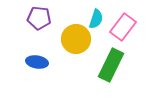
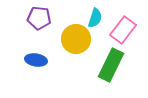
cyan semicircle: moved 1 px left, 1 px up
pink rectangle: moved 3 px down
blue ellipse: moved 1 px left, 2 px up
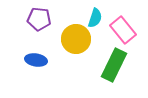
purple pentagon: moved 1 px down
pink rectangle: rotated 76 degrees counterclockwise
green rectangle: moved 3 px right
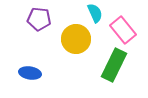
cyan semicircle: moved 5 px up; rotated 42 degrees counterclockwise
blue ellipse: moved 6 px left, 13 px down
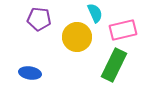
pink rectangle: rotated 64 degrees counterclockwise
yellow circle: moved 1 px right, 2 px up
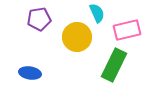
cyan semicircle: moved 2 px right
purple pentagon: rotated 15 degrees counterclockwise
pink rectangle: moved 4 px right
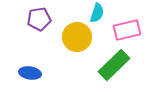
cyan semicircle: rotated 42 degrees clockwise
green rectangle: rotated 20 degrees clockwise
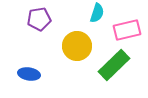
yellow circle: moved 9 px down
blue ellipse: moved 1 px left, 1 px down
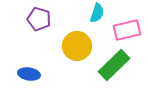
purple pentagon: rotated 25 degrees clockwise
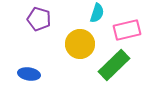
yellow circle: moved 3 px right, 2 px up
